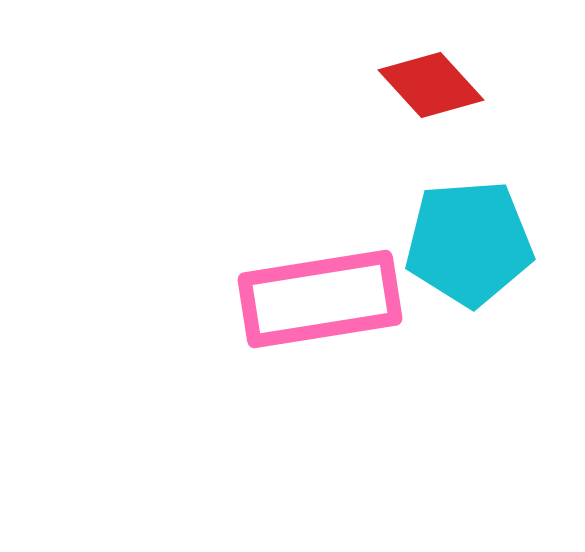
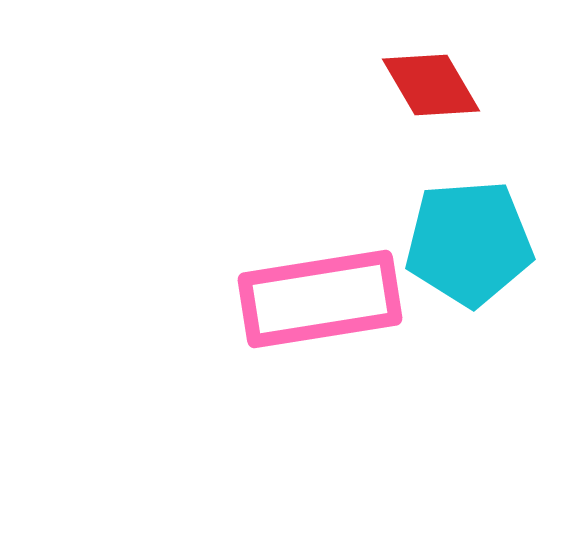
red diamond: rotated 12 degrees clockwise
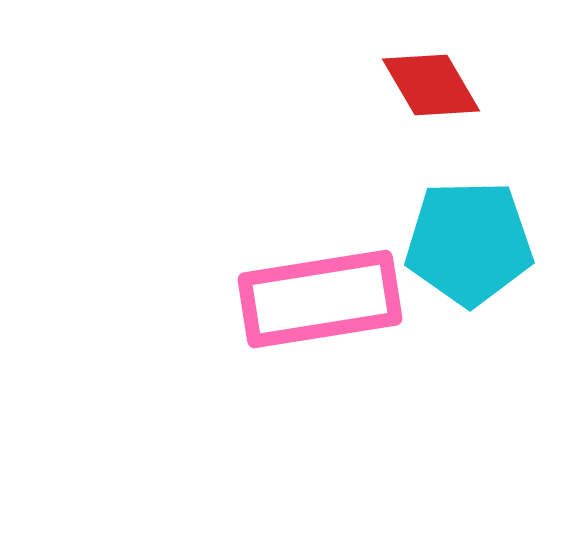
cyan pentagon: rotated 3 degrees clockwise
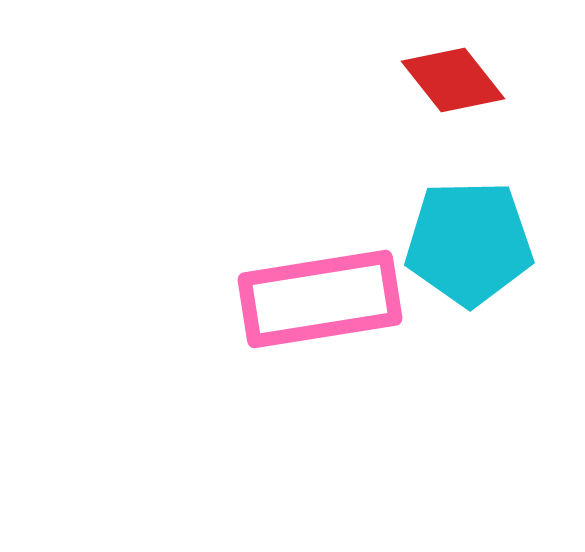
red diamond: moved 22 px right, 5 px up; rotated 8 degrees counterclockwise
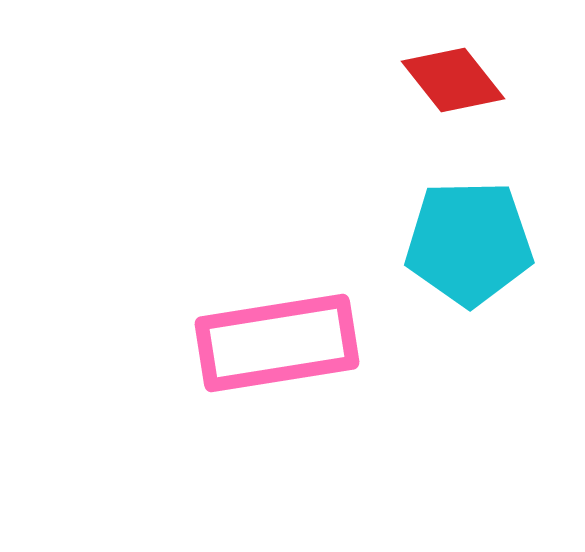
pink rectangle: moved 43 px left, 44 px down
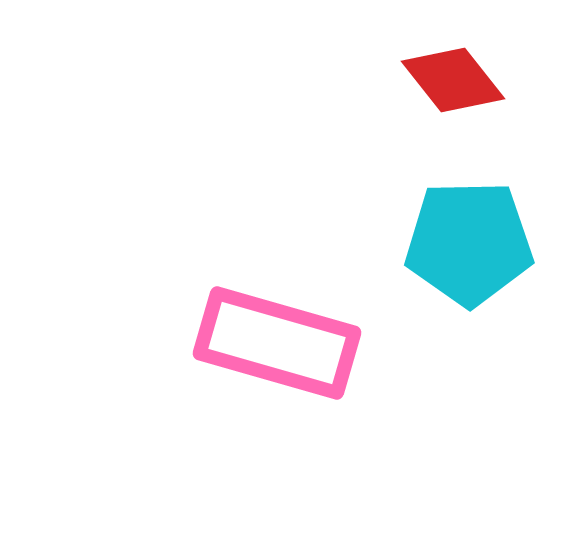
pink rectangle: rotated 25 degrees clockwise
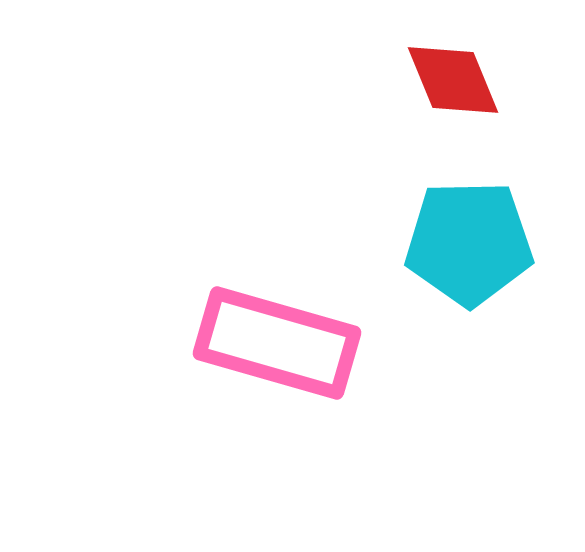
red diamond: rotated 16 degrees clockwise
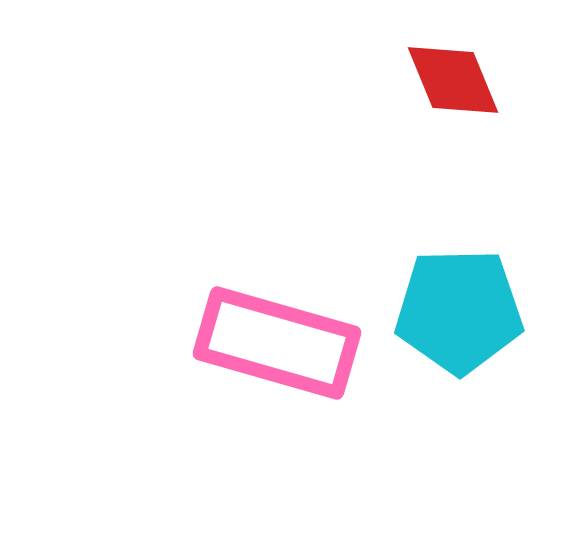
cyan pentagon: moved 10 px left, 68 px down
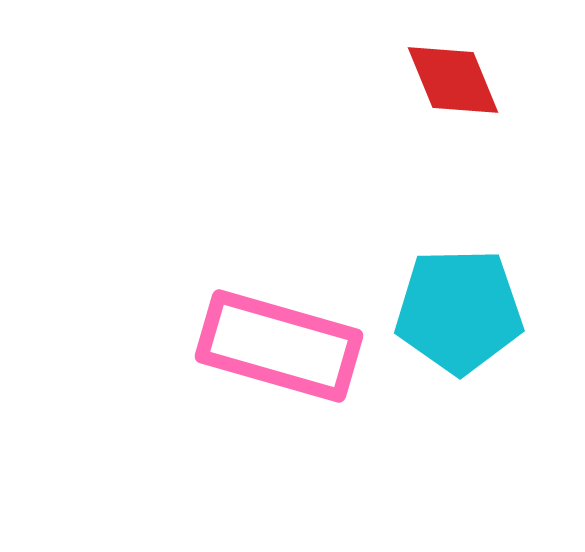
pink rectangle: moved 2 px right, 3 px down
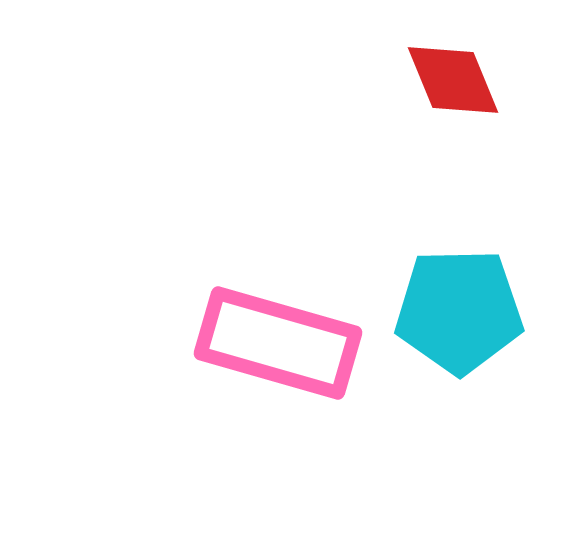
pink rectangle: moved 1 px left, 3 px up
